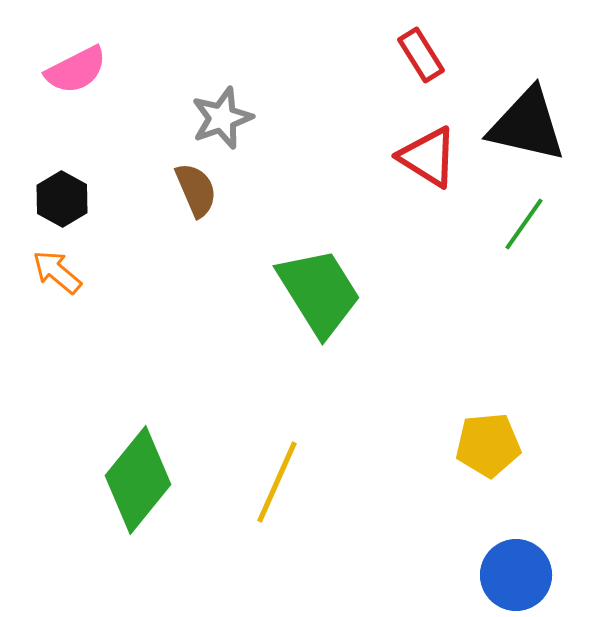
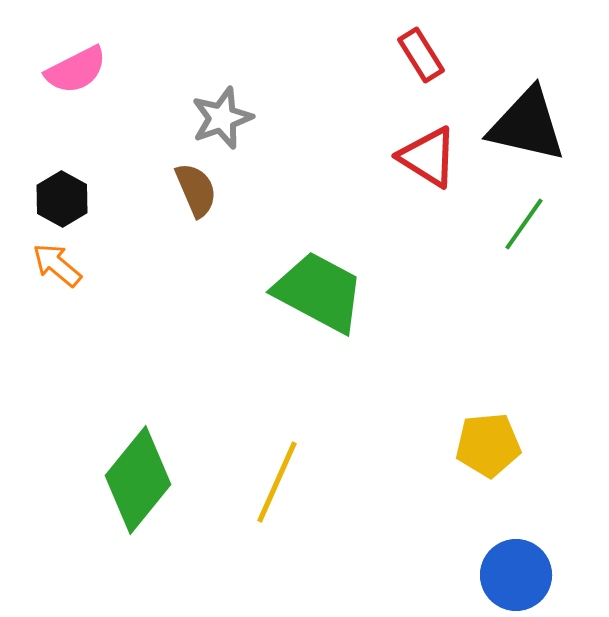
orange arrow: moved 7 px up
green trapezoid: rotated 30 degrees counterclockwise
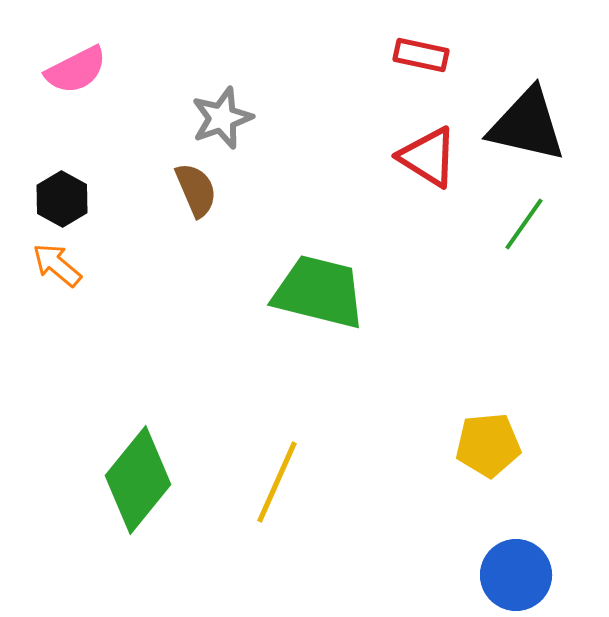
red rectangle: rotated 46 degrees counterclockwise
green trapezoid: rotated 14 degrees counterclockwise
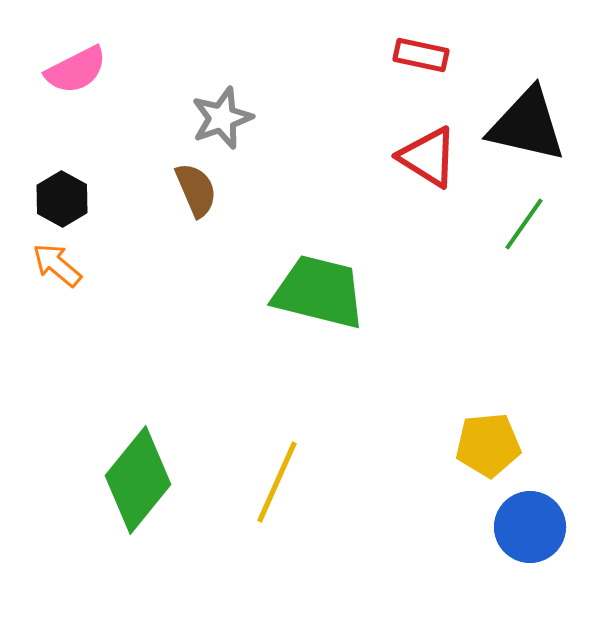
blue circle: moved 14 px right, 48 px up
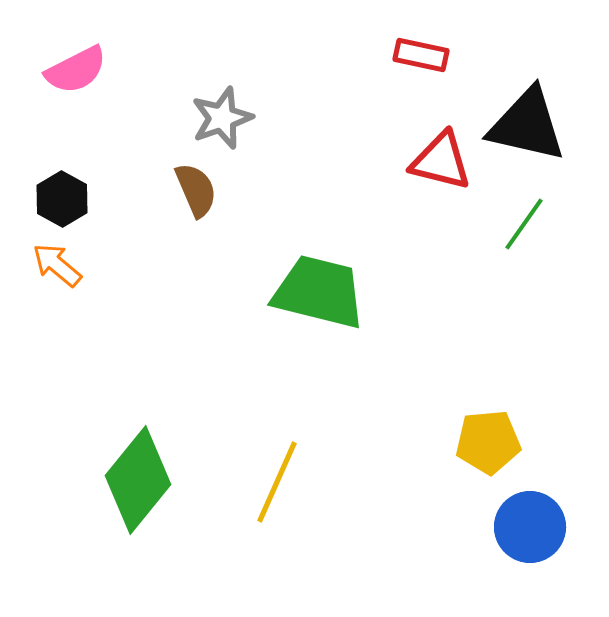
red triangle: moved 13 px right, 4 px down; rotated 18 degrees counterclockwise
yellow pentagon: moved 3 px up
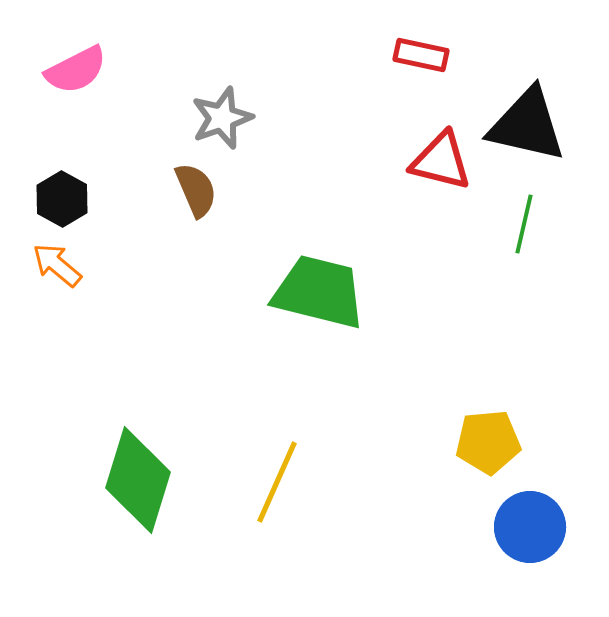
green line: rotated 22 degrees counterclockwise
green diamond: rotated 22 degrees counterclockwise
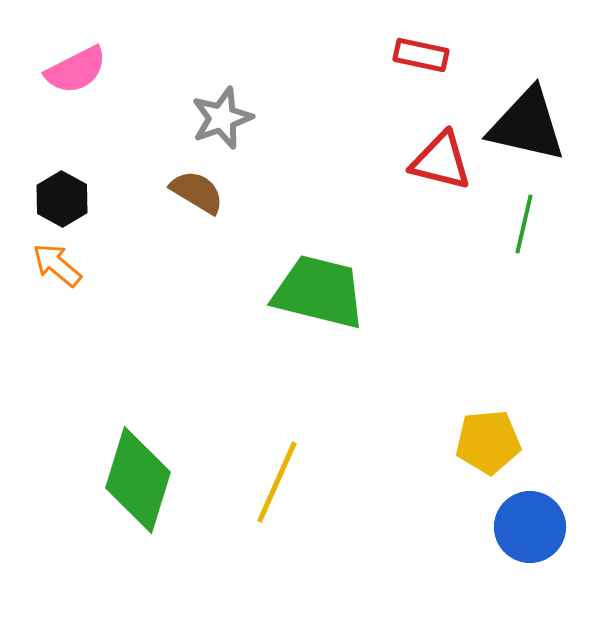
brown semicircle: moved 1 px right, 2 px down; rotated 36 degrees counterclockwise
